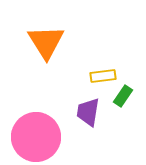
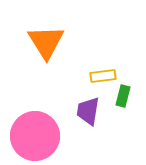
green rectangle: rotated 20 degrees counterclockwise
purple trapezoid: moved 1 px up
pink circle: moved 1 px left, 1 px up
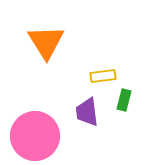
green rectangle: moved 1 px right, 4 px down
purple trapezoid: moved 1 px left, 1 px down; rotated 16 degrees counterclockwise
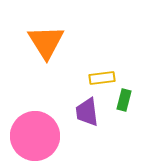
yellow rectangle: moved 1 px left, 2 px down
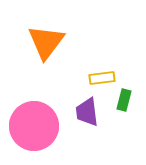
orange triangle: rotated 9 degrees clockwise
pink circle: moved 1 px left, 10 px up
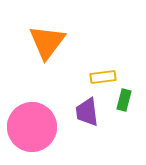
orange triangle: moved 1 px right
yellow rectangle: moved 1 px right, 1 px up
pink circle: moved 2 px left, 1 px down
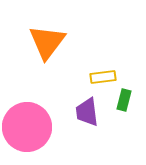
pink circle: moved 5 px left
